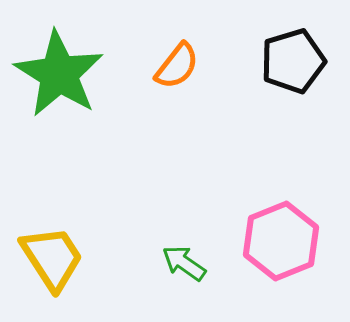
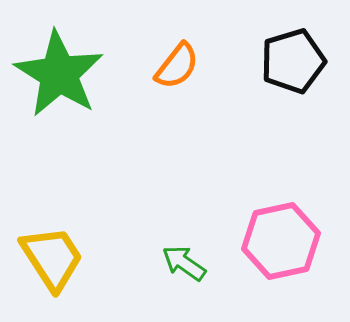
pink hexagon: rotated 10 degrees clockwise
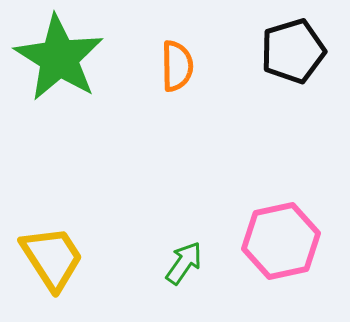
black pentagon: moved 10 px up
orange semicircle: rotated 39 degrees counterclockwise
green star: moved 16 px up
green arrow: rotated 90 degrees clockwise
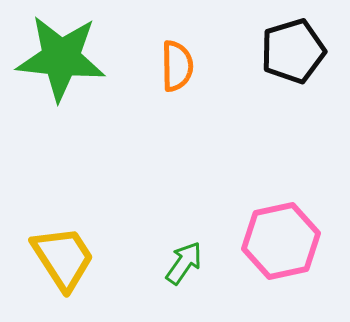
green star: moved 2 px right; rotated 26 degrees counterclockwise
yellow trapezoid: moved 11 px right
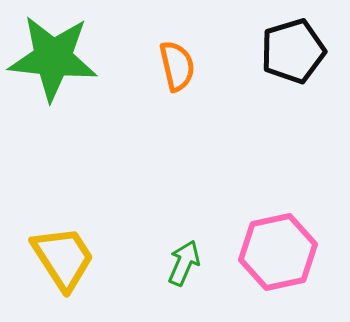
green star: moved 8 px left
orange semicircle: rotated 12 degrees counterclockwise
pink hexagon: moved 3 px left, 11 px down
green arrow: rotated 12 degrees counterclockwise
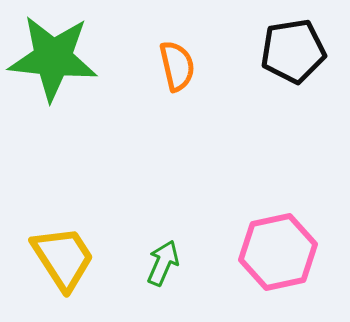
black pentagon: rotated 8 degrees clockwise
green arrow: moved 21 px left
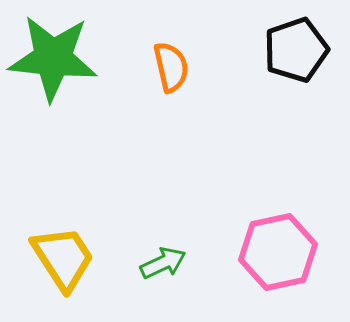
black pentagon: moved 3 px right, 1 px up; rotated 10 degrees counterclockwise
orange semicircle: moved 6 px left, 1 px down
green arrow: rotated 42 degrees clockwise
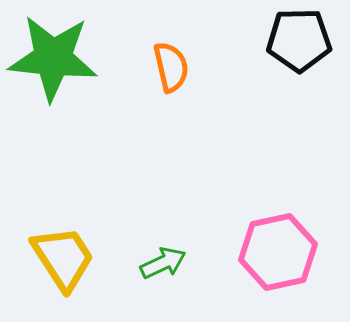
black pentagon: moved 3 px right, 10 px up; rotated 18 degrees clockwise
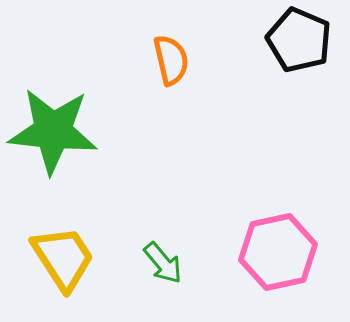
black pentagon: rotated 24 degrees clockwise
green star: moved 73 px down
orange semicircle: moved 7 px up
green arrow: rotated 75 degrees clockwise
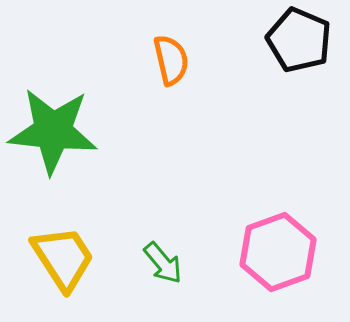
pink hexagon: rotated 8 degrees counterclockwise
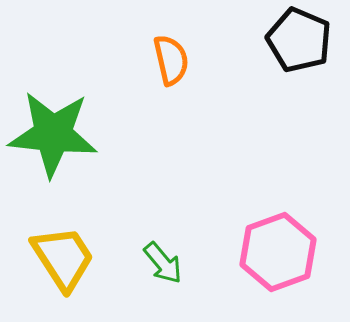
green star: moved 3 px down
